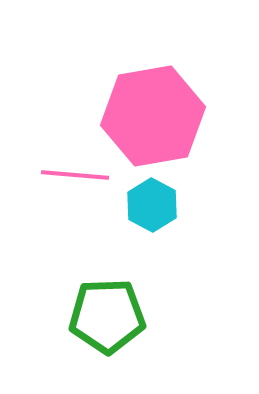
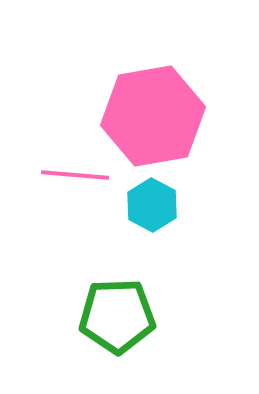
green pentagon: moved 10 px right
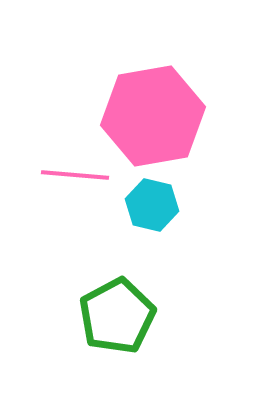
cyan hexagon: rotated 15 degrees counterclockwise
green pentagon: rotated 26 degrees counterclockwise
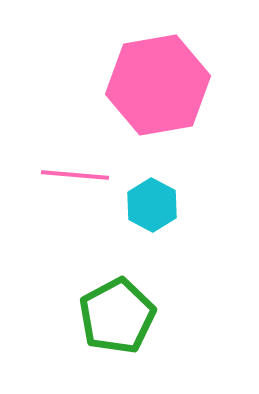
pink hexagon: moved 5 px right, 31 px up
cyan hexagon: rotated 15 degrees clockwise
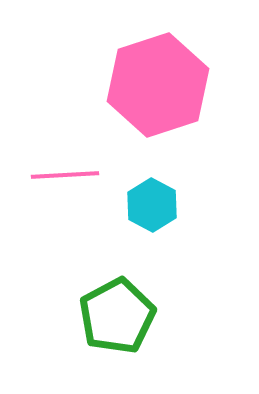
pink hexagon: rotated 8 degrees counterclockwise
pink line: moved 10 px left; rotated 8 degrees counterclockwise
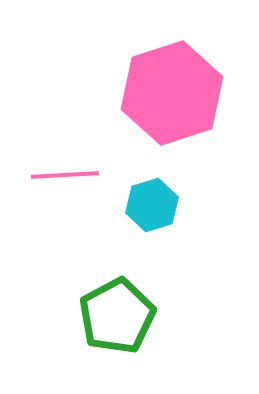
pink hexagon: moved 14 px right, 8 px down
cyan hexagon: rotated 15 degrees clockwise
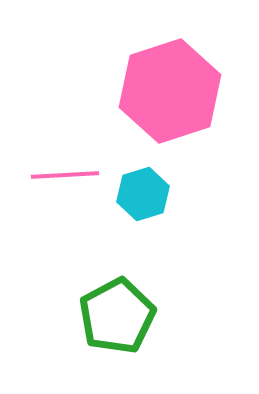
pink hexagon: moved 2 px left, 2 px up
cyan hexagon: moved 9 px left, 11 px up
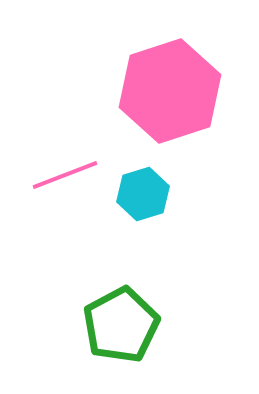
pink line: rotated 18 degrees counterclockwise
green pentagon: moved 4 px right, 9 px down
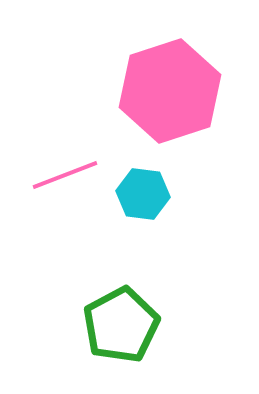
cyan hexagon: rotated 24 degrees clockwise
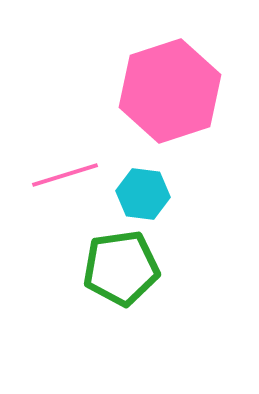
pink line: rotated 4 degrees clockwise
green pentagon: moved 57 px up; rotated 20 degrees clockwise
